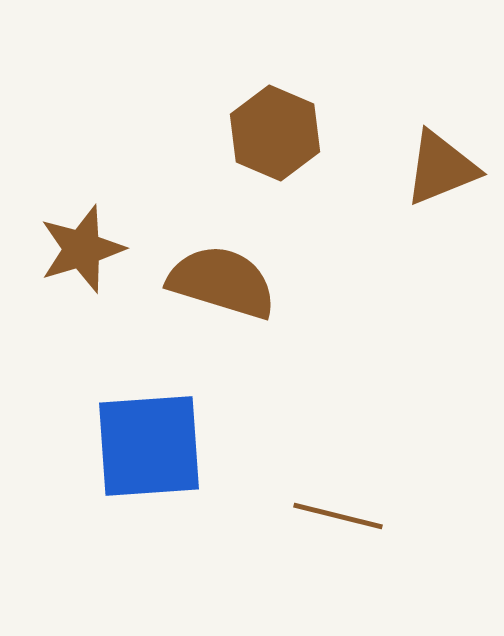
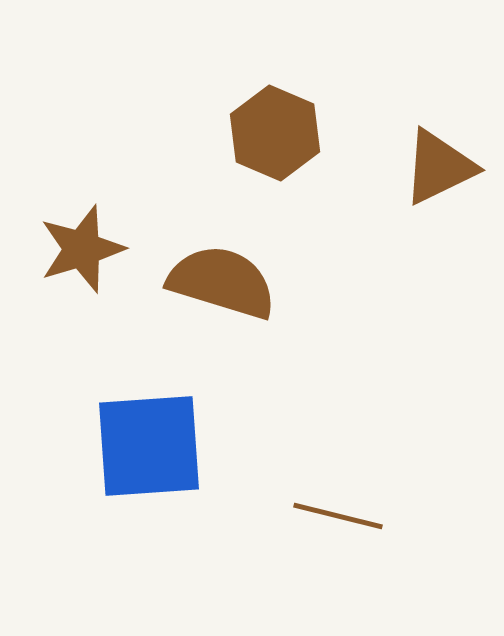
brown triangle: moved 2 px left, 1 px up; rotated 4 degrees counterclockwise
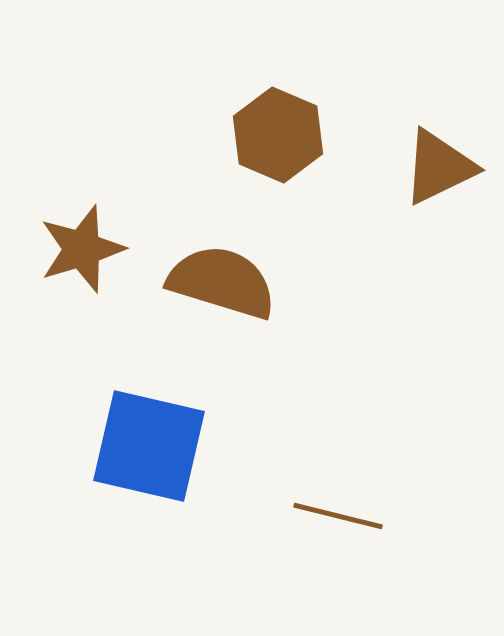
brown hexagon: moved 3 px right, 2 px down
blue square: rotated 17 degrees clockwise
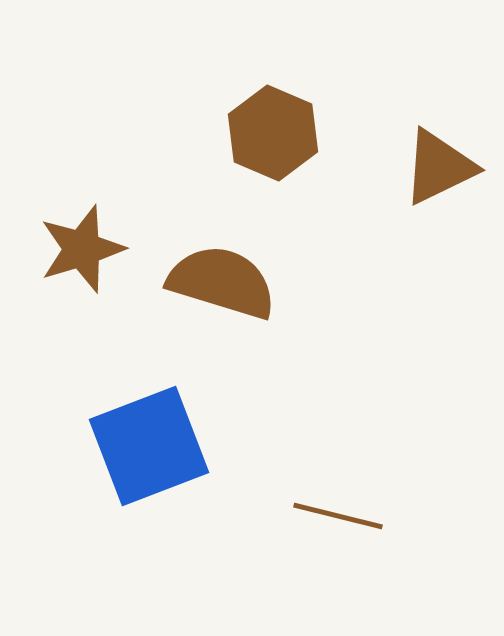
brown hexagon: moved 5 px left, 2 px up
blue square: rotated 34 degrees counterclockwise
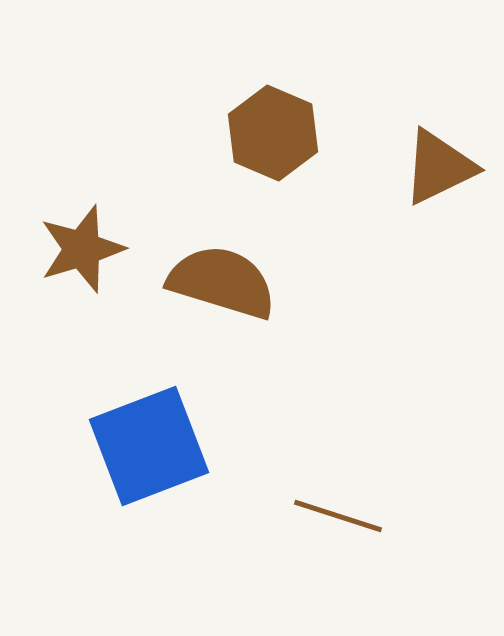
brown line: rotated 4 degrees clockwise
